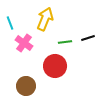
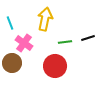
yellow arrow: rotated 10 degrees counterclockwise
brown circle: moved 14 px left, 23 px up
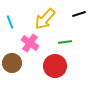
yellow arrow: rotated 150 degrees counterclockwise
cyan line: moved 1 px up
black line: moved 9 px left, 24 px up
pink cross: moved 6 px right
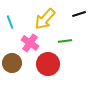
green line: moved 1 px up
red circle: moved 7 px left, 2 px up
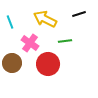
yellow arrow: rotated 75 degrees clockwise
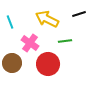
yellow arrow: moved 2 px right
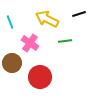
red circle: moved 8 px left, 13 px down
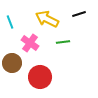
green line: moved 2 px left, 1 px down
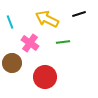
red circle: moved 5 px right
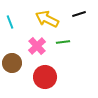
pink cross: moved 7 px right, 3 px down; rotated 12 degrees clockwise
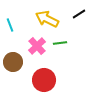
black line: rotated 16 degrees counterclockwise
cyan line: moved 3 px down
green line: moved 3 px left, 1 px down
brown circle: moved 1 px right, 1 px up
red circle: moved 1 px left, 3 px down
